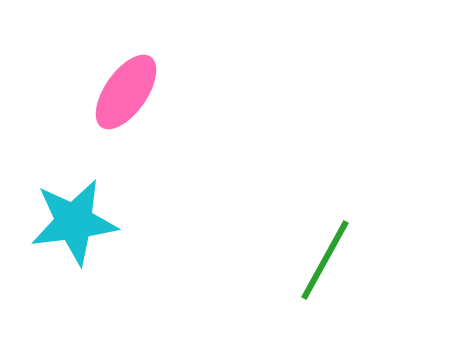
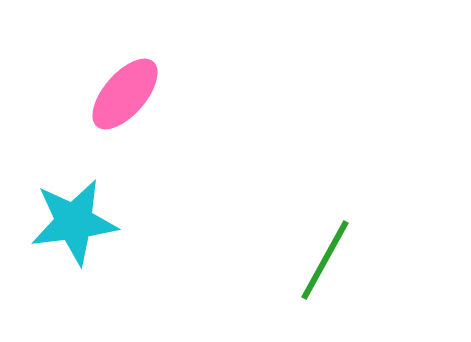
pink ellipse: moved 1 px left, 2 px down; rotated 6 degrees clockwise
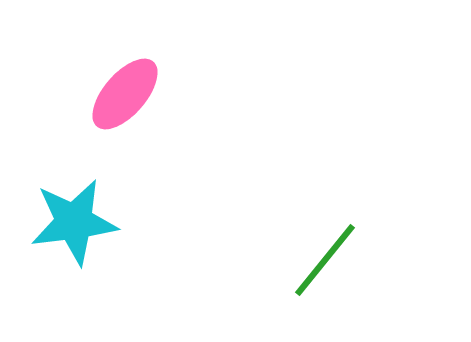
green line: rotated 10 degrees clockwise
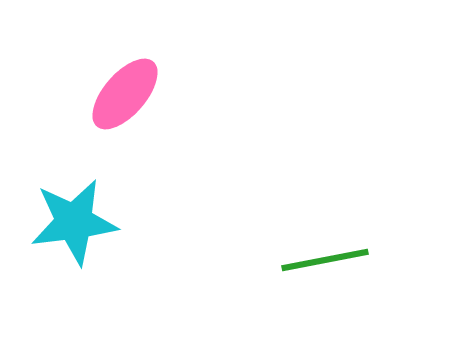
green line: rotated 40 degrees clockwise
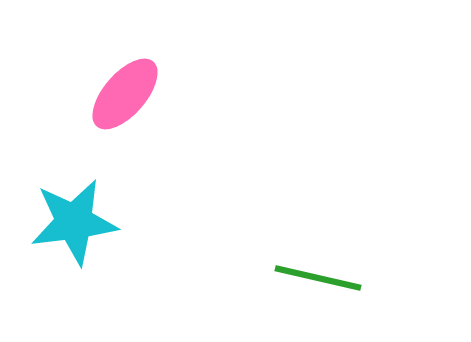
green line: moved 7 px left, 18 px down; rotated 24 degrees clockwise
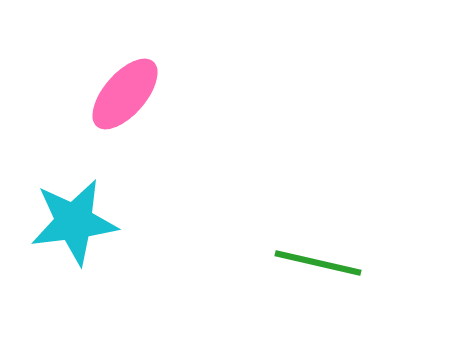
green line: moved 15 px up
